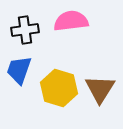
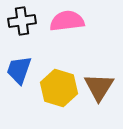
pink semicircle: moved 4 px left
black cross: moved 3 px left, 9 px up
brown triangle: moved 1 px left, 2 px up
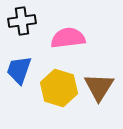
pink semicircle: moved 1 px right, 17 px down
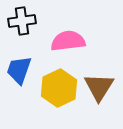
pink semicircle: moved 3 px down
yellow hexagon: rotated 18 degrees clockwise
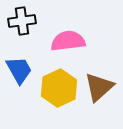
blue trapezoid: rotated 132 degrees clockwise
brown triangle: rotated 16 degrees clockwise
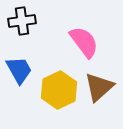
pink semicircle: moved 16 px right, 1 px down; rotated 60 degrees clockwise
yellow hexagon: moved 2 px down
